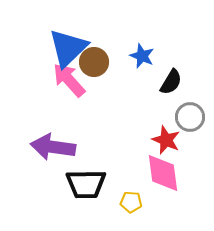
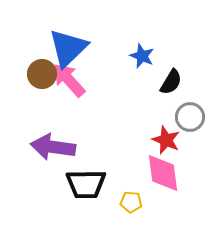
brown circle: moved 52 px left, 12 px down
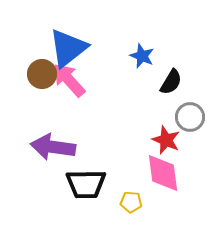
blue triangle: rotated 6 degrees clockwise
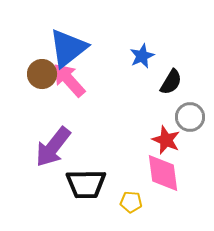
blue star: rotated 25 degrees clockwise
purple arrow: rotated 60 degrees counterclockwise
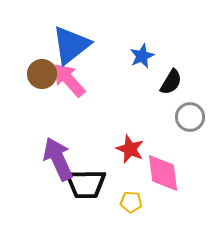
blue triangle: moved 3 px right, 3 px up
red star: moved 36 px left, 9 px down
purple arrow: moved 5 px right, 12 px down; rotated 117 degrees clockwise
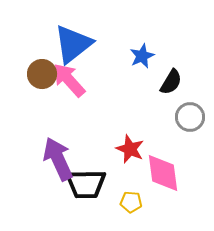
blue triangle: moved 2 px right, 1 px up
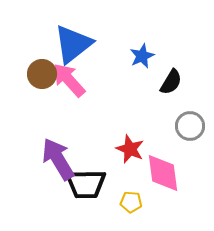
gray circle: moved 9 px down
purple arrow: rotated 6 degrees counterclockwise
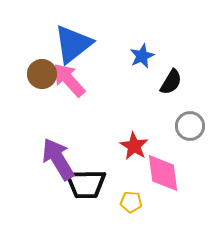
red star: moved 4 px right, 3 px up; rotated 8 degrees clockwise
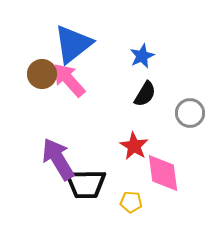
black semicircle: moved 26 px left, 12 px down
gray circle: moved 13 px up
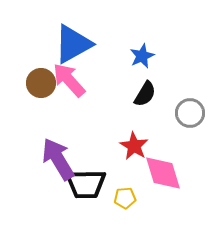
blue triangle: rotated 9 degrees clockwise
brown circle: moved 1 px left, 9 px down
pink diamond: rotated 9 degrees counterclockwise
yellow pentagon: moved 6 px left, 4 px up; rotated 10 degrees counterclockwise
